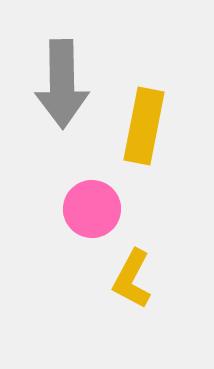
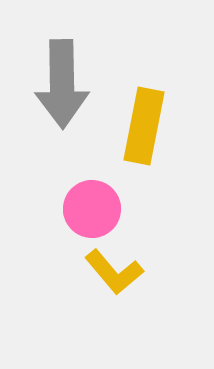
yellow L-shape: moved 18 px left, 7 px up; rotated 68 degrees counterclockwise
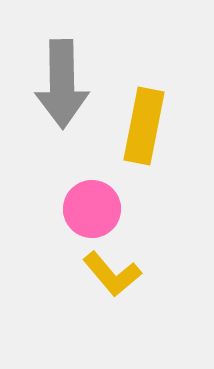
yellow L-shape: moved 2 px left, 2 px down
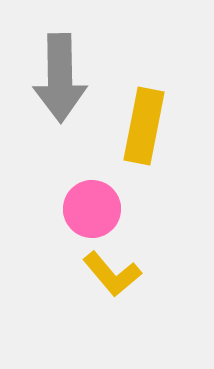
gray arrow: moved 2 px left, 6 px up
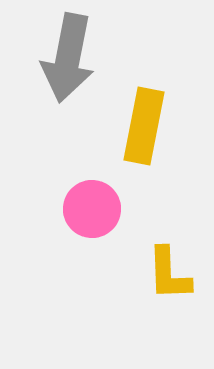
gray arrow: moved 8 px right, 20 px up; rotated 12 degrees clockwise
yellow L-shape: moved 57 px right; rotated 38 degrees clockwise
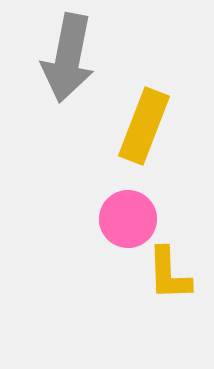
yellow rectangle: rotated 10 degrees clockwise
pink circle: moved 36 px right, 10 px down
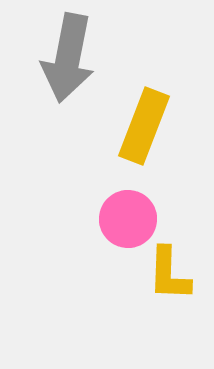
yellow L-shape: rotated 4 degrees clockwise
